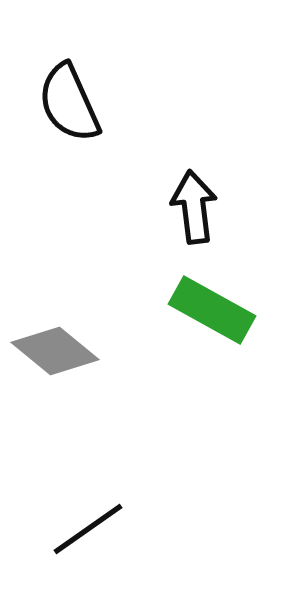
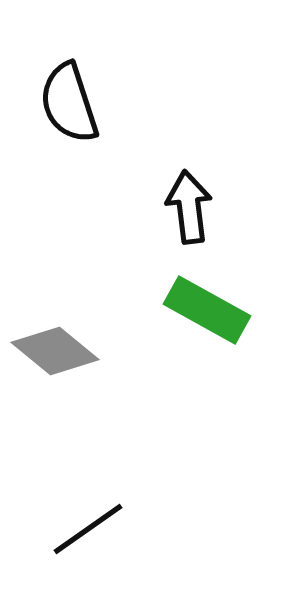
black semicircle: rotated 6 degrees clockwise
black arrow: moved 5 px left
green rectangle: moved 5 px left
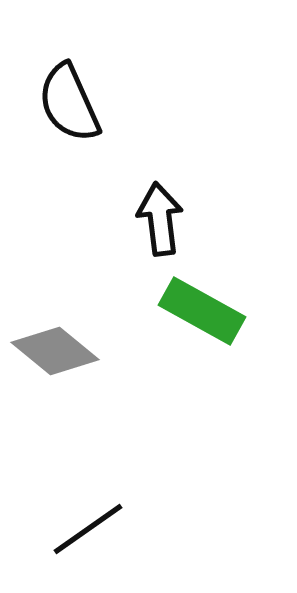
black semicircle: rotated 6 degrees counterclockwise
black arrow: moved 29 px left, 12 px down
green rectangle: moved 5 px left, 1 px down
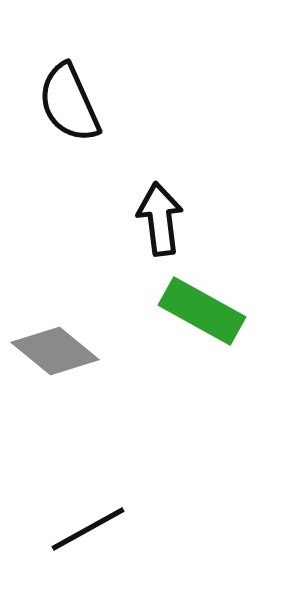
black line: rotated 6 degrees clockwise
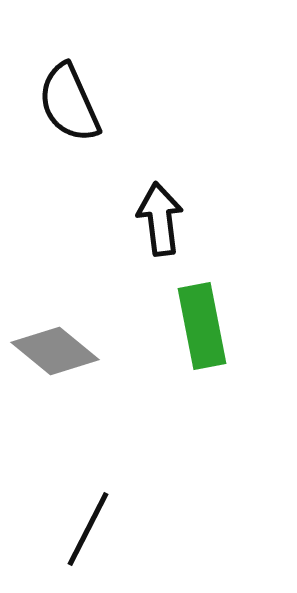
green rectangle: moved 15 px down; rotated 50 degrees clockwise
black line: rotated 34 degrees counterclockwise
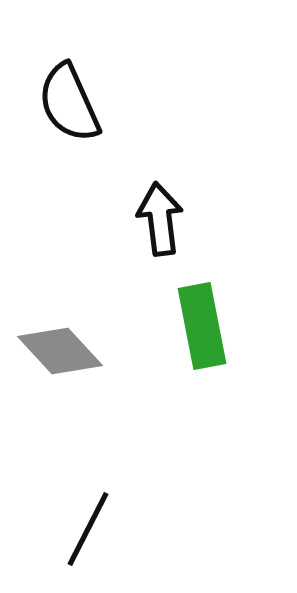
gray diamond: moved 5 px right; rotated 8 degrees clockwise
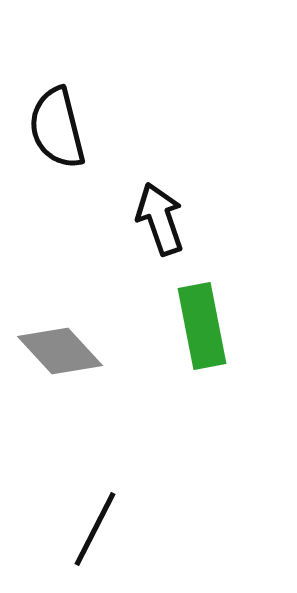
black semicircle: moved 12 px left, 25 px down; rotated 10 degrees clockwise
black arrow: rotated 12 degrees counterclockwise
black line: moved 7 px right
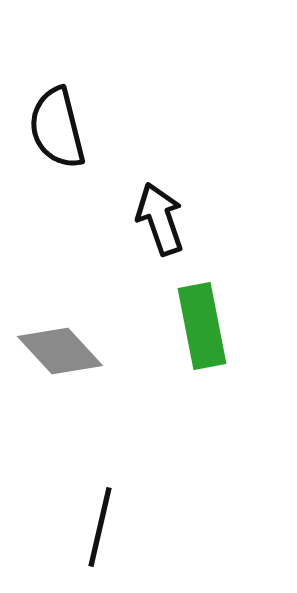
black line: moved 5 px right, 2 px up; rotated 14 degrees counterclockwise
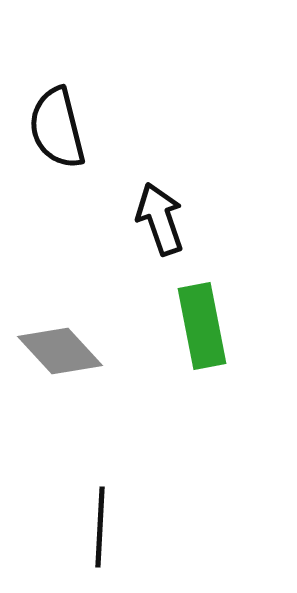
black line: rotated 10 degrees counterclockwise
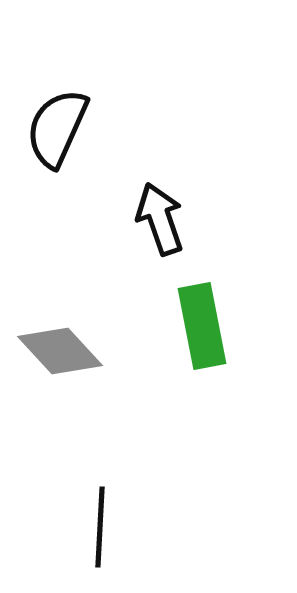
black semicircle: rotated 38 degrees clockwise
